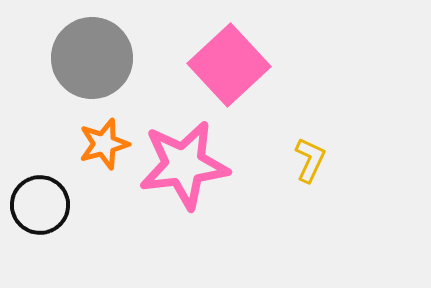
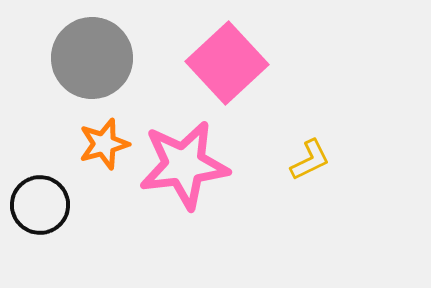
pink square: moved 2 px left, 2 px up
yellow L-shape: rotated 39 degrees clockwise
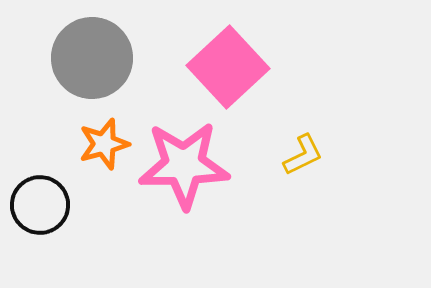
pink square: moved 1 px right, 4 px down
yellow L-shape: moved 7 px left, 5 px up
pink star: rotated 6 degrees clockwise
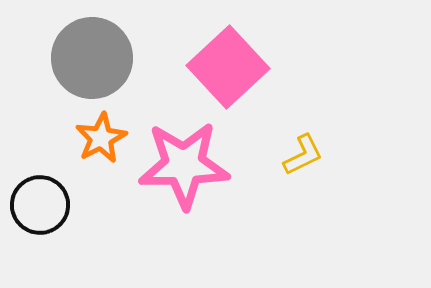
orange star: moved 3 px left, 6 px up; rotated 12 degrees counterclockwise
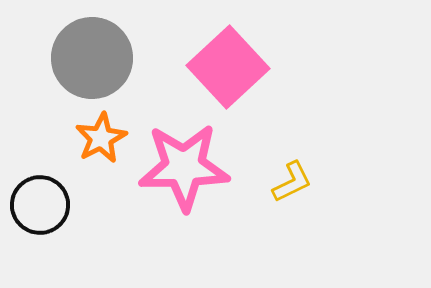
yellow L-shape: moved 11 px left, 27 px down
pink star: moved 2 px down
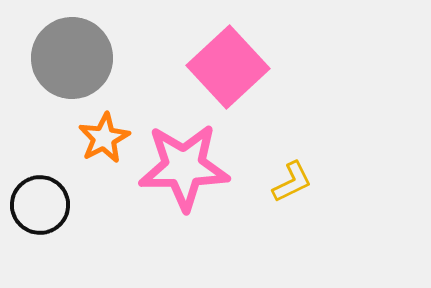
gray circle: moved 20 px left
orange star: moved 3 px right
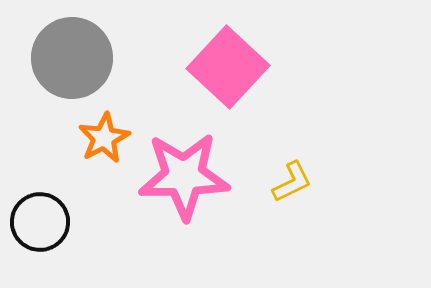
pink square: rotated 4 degrees counterclockwise
pink star: moved 9 px down
black circle: moved 17 px down
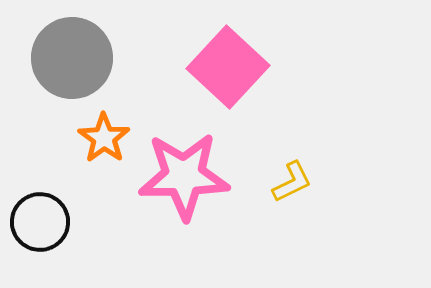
orange star: rotated 9 degrees counterclockwise
